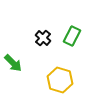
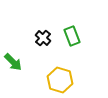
green rectangle: rotated 48 degrees counterclockwise
green arrow: moved 1 px up
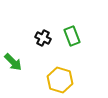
black cross: rotated 14 degrees counterclockwise
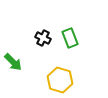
green rectangle: moved 2 px left, 2 px down
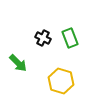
green arrow: moved 5 px right, 1 px down
yellow hexagon: moved 1 px right, 1 px down
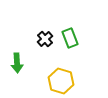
black cross: moved 2 px right, 1 px down; rotated 21 degrees clockwise
green arrow: moved 1 px left; rotated 42 degrees clockwise
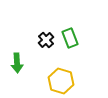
black cross: moved 1 px right, 1 px down
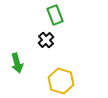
green rectangle: moved 15 px left, 23 px up
green arrow: rotated 12 degrees counterclockwise
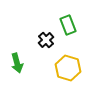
green rectangle: moved 13 px right, 10 px down
yellow hexagon: moved 7 px right, 13 px up
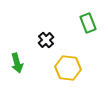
green rectangle: moved 20 px right, 2 px up
yellow hexagon: rotated 10 degrees counterclockwise
